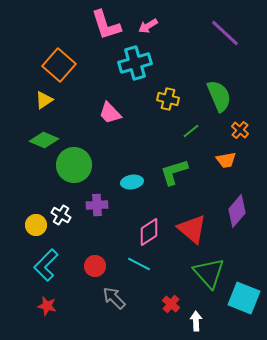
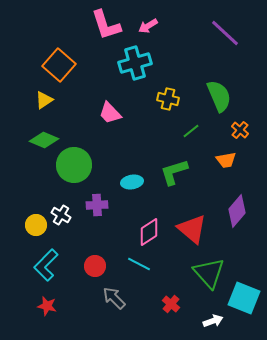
white arrow: moved 17 px right; rotated 72 degrees clockwise
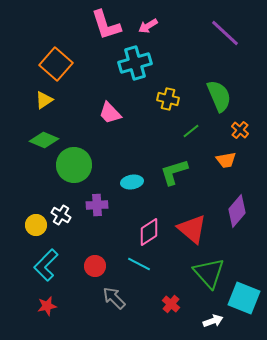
orange square: moved 3 px left, 1 px up
red star: rotated 24 degrees counterclockwise
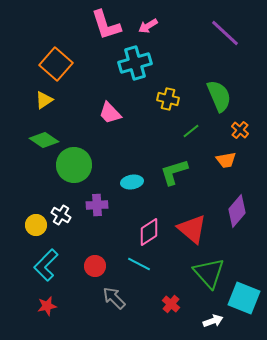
green diamond: rotated 12 degrees clockwise
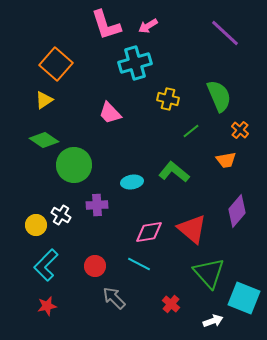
green L-shape: rotated 56 degrees clockwise
pink diamond: rotated 24 degrees clockwise
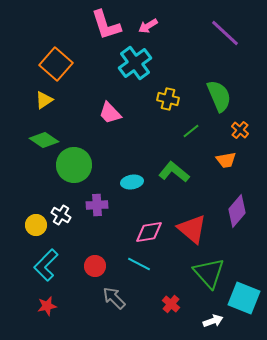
cyan cross: rotated 20 degrees counterclockwise
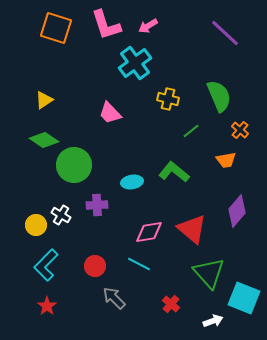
orange square: moved 36 px up; rotated 24 degrees counterclockwise
red star: rotated 24 degrees counterclockwise
